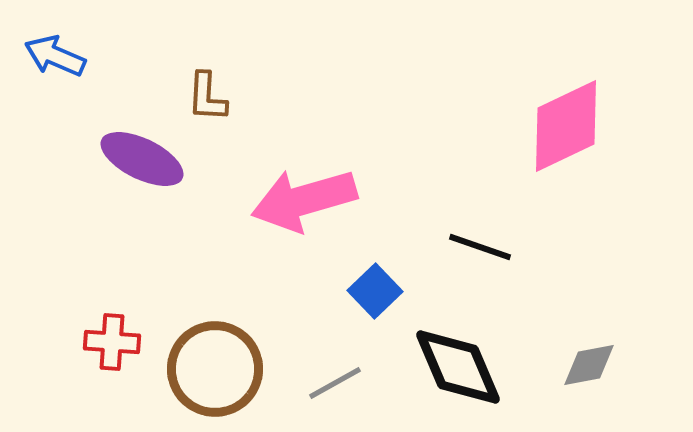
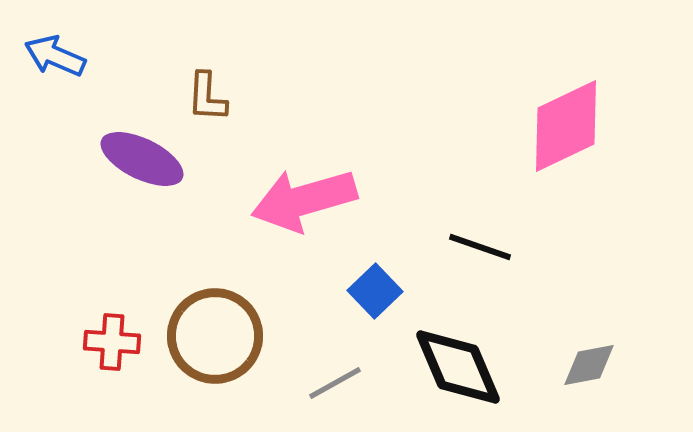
brown circle: moved 33 px up
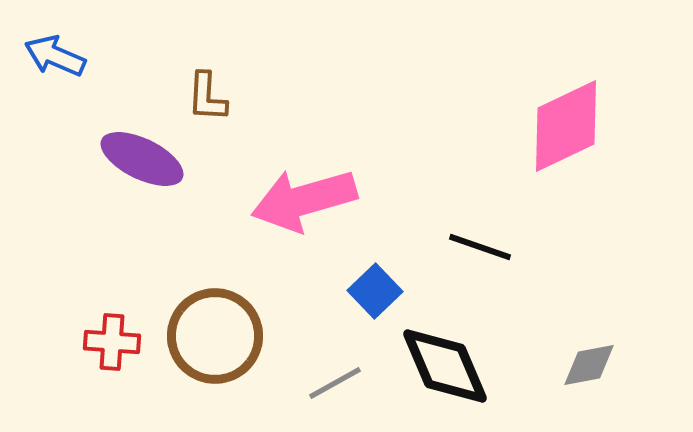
black diamond: moved 13 px left, 1 px up
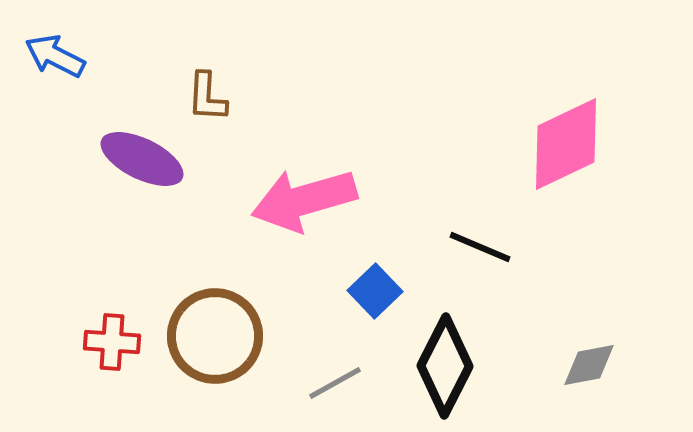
blue arrow: rotated 4 degrees clockwise
pink diamond: moved 18 px down
black line: rotated 4 degrees clockwise
black diamond: rotated 50 degrees clockwise
